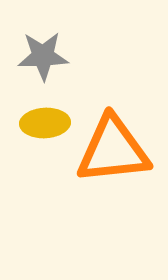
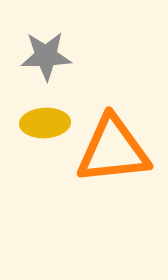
gray star: moved 3 px right
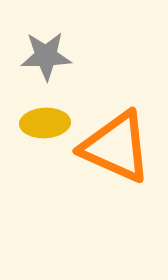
orange triangle: moved 3 px right, 3 px up; rotated 30 degrees clockwise
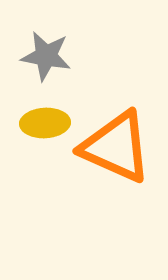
gray star: rotated 12 degrees clockwise
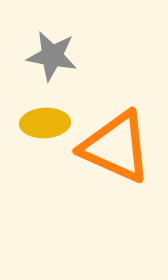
gray star: moved 6 px right
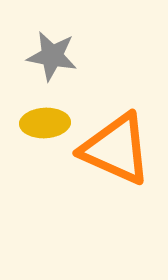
orange triangle: moved 2 px down
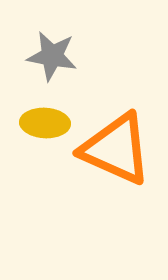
yellow ellipse: rotated 6 degrees clockwise
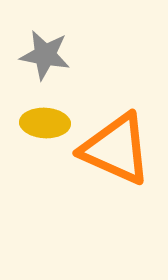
gray star: moved 7 px left, 1 px up
